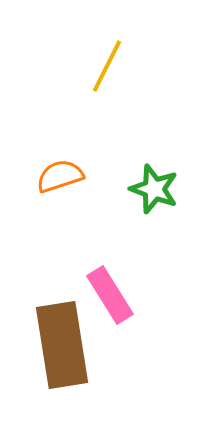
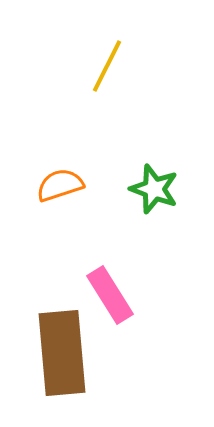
orange semicircle: moved 9 px down
brown rectangle: moved 8 px down; rotated 4 degrees clockwise
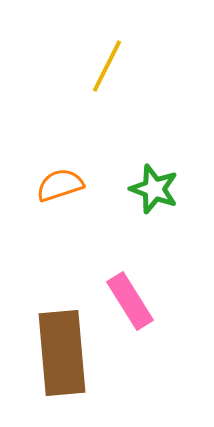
pink rectangle: moved 20 px right, 6 px down
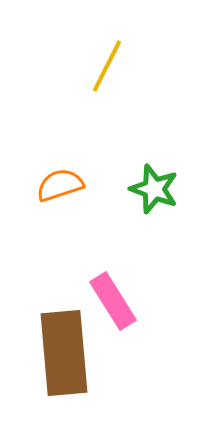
pink rectangle: moved 17 px left
brown rectangle: moved 2 px right
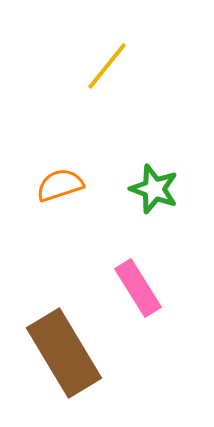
yellow line: rotated 12 degrees clockwise
pink rectangle: moved 25 px right, 13 px up
brown rectangle: rotated 26 degrees counterclockwise
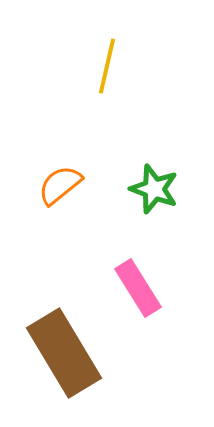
yellow line: rotated 26 degrees counterclockwise
orange semicircle: rotated 21 degrees counterclockwise
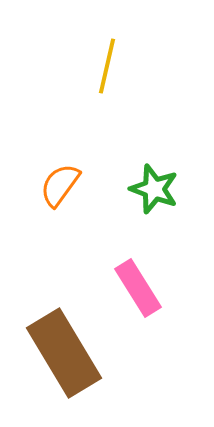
orange semicircle: rotated 15 degrees counterclockwise
